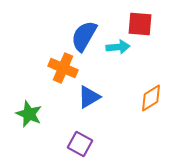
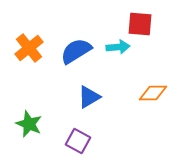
blue semicircle: moved 8 px left, 15 px down; rotated 28 degrees clockwise
orange cross: moved 34 px left, 20 px up; rotated 28 degrees clockwise
orange diamond: moved 2 px right, 5 px up; rotated 32 degrees clockwise
green star: moved 10 px down
purple square: moved 2 px left, 3 px up
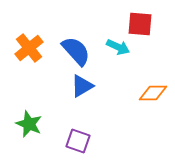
cyan arrow: rotated 30 degrees clockwise
blue semicircle: rotated 80 degrees clockwise
blue triangle: moved 7 px left, 11 px up
purple square: rotated 10 degrees counterclockwise
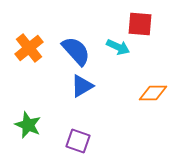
green star: moved 1 px left, 1 px down
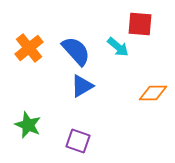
cyan arrow: rotated 15 degrees clockwise
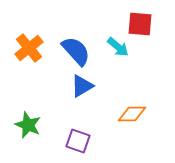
orange diamond: moved 21 px left, 21 px down
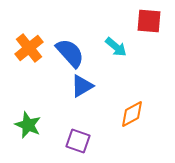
red square: moved 9 px right, 3 px up
cyan arrow: moved 2 px left
blue semicircle: moved 6 px left, 2 px down
orange diamond: rotated 28 degrees counterclockwise
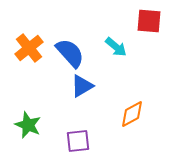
purple square: rotated 25 degrees counterclockwise
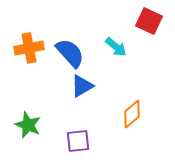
red square: rotated 20 degrees clockwise
orange cross: rotated 28 degrees clockwise
orange diamond: rotated 12 degrees counterclockwise
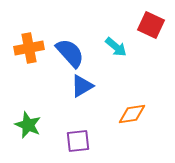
red square: moved 2 px right, 4 px down
orange diamond: rotated 32 degrees clockwise
